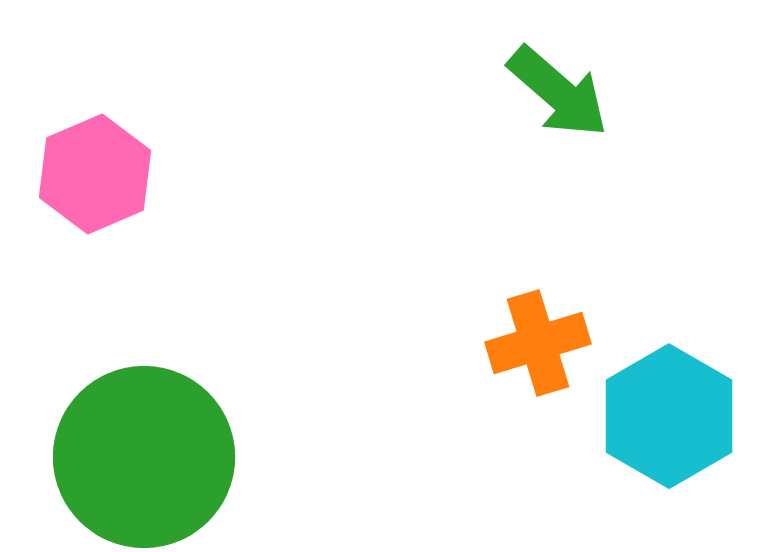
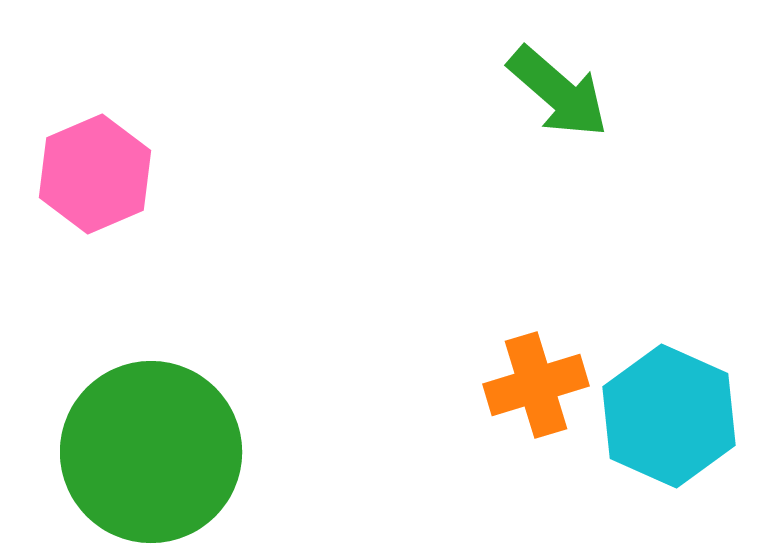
orange cross: moved 2 px left, 42 px down
cyan hexagon: rotated 6 degrees counterclockwise
green circle: moved 7 px right, 5 px up
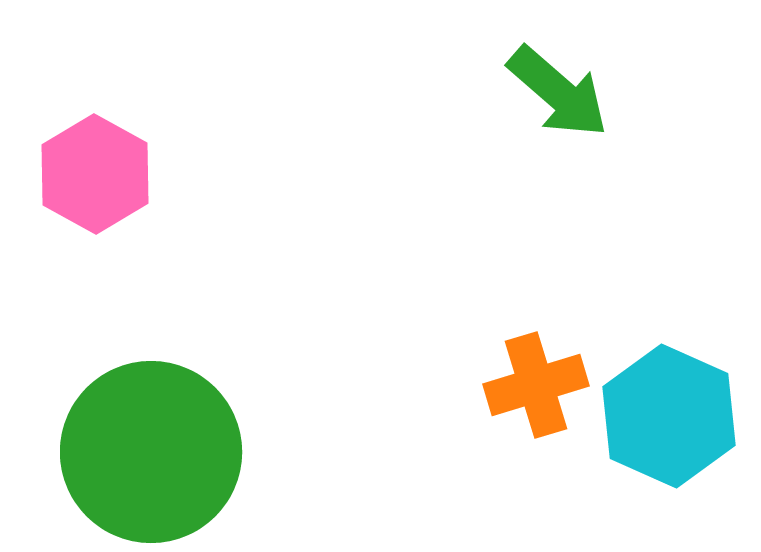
pink hexagon: rotated 8 degrees counterclockwise
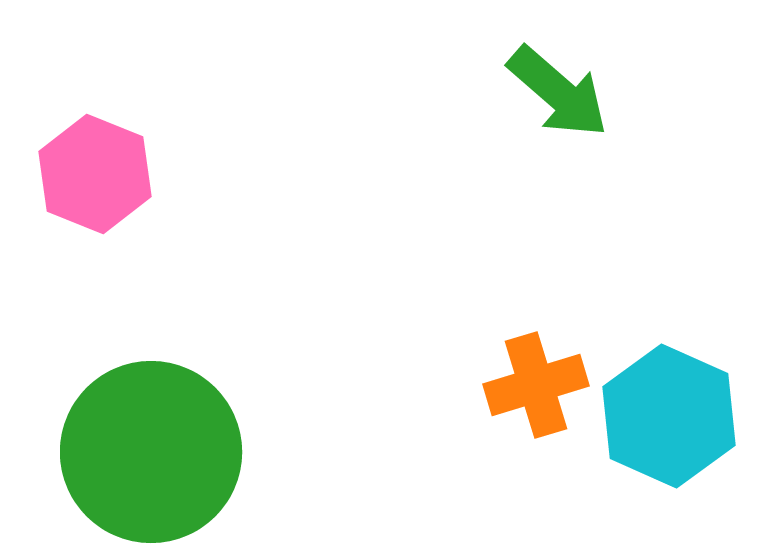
pink hexagon: rotated 7 degrees counterclockwise
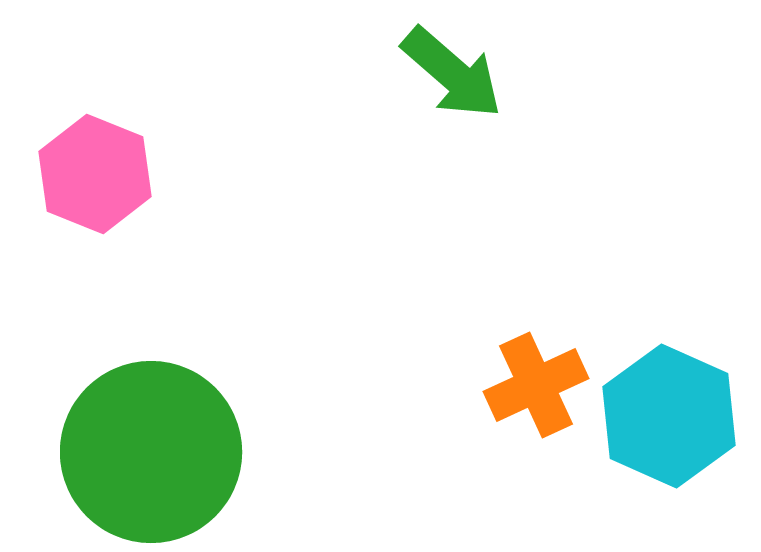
green arrow: moved 106 px left, 19 px up
orange cross: rotated 8 degrees counterclockwise
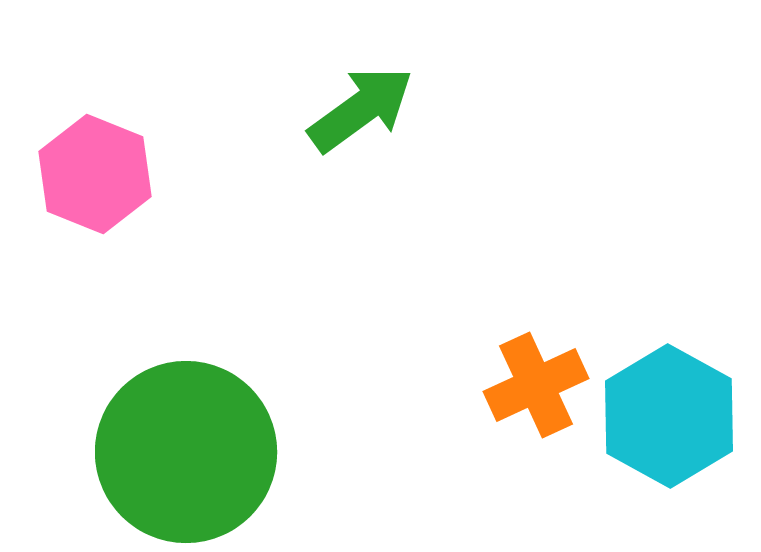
green arrow: moved 91 px left, 36 px down; rotated 77 degrees counterclockwise
cyan hexagon: rotated 5 degrees clockwise
green circle: moved 35 px right
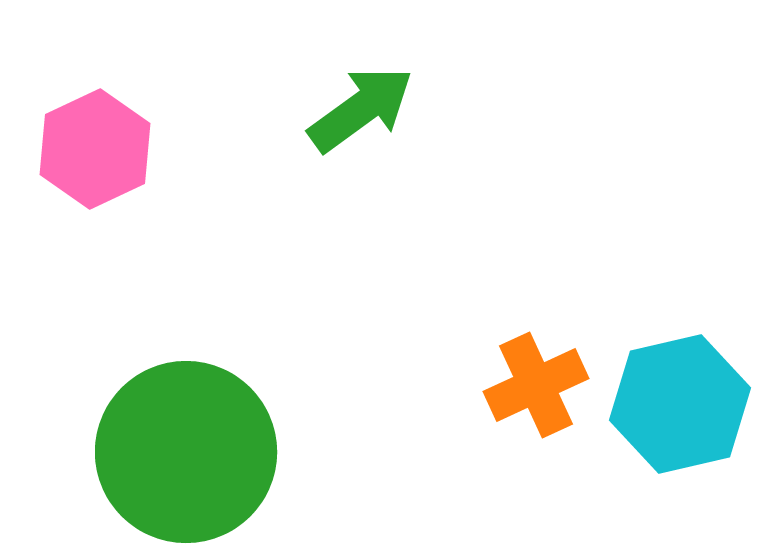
pink hexagon: moved 25 px up; rotated 13 degrees clockwise
cyan hexagon: moved 11 px right, 12 px up; rotated 18 degrees clockwise
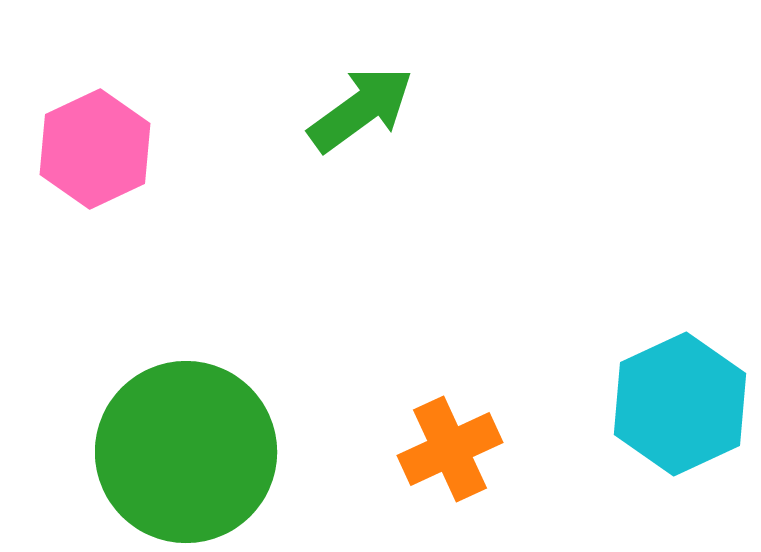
orange cross: moved 86 px left, 64 px down
cyan hexagon: rotated 12 degrees counterclockwise
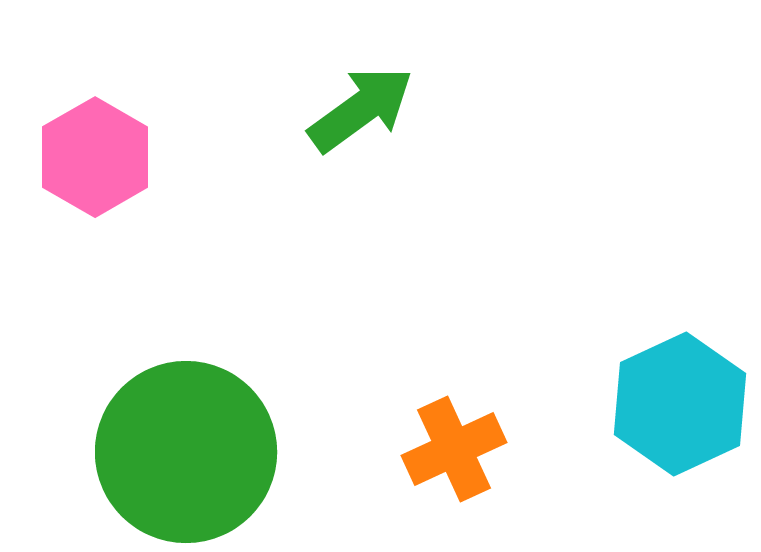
pink hexagon: moved 8 px down; rotated 5 degrees counterclockwise
orange cross: moved 4 px right
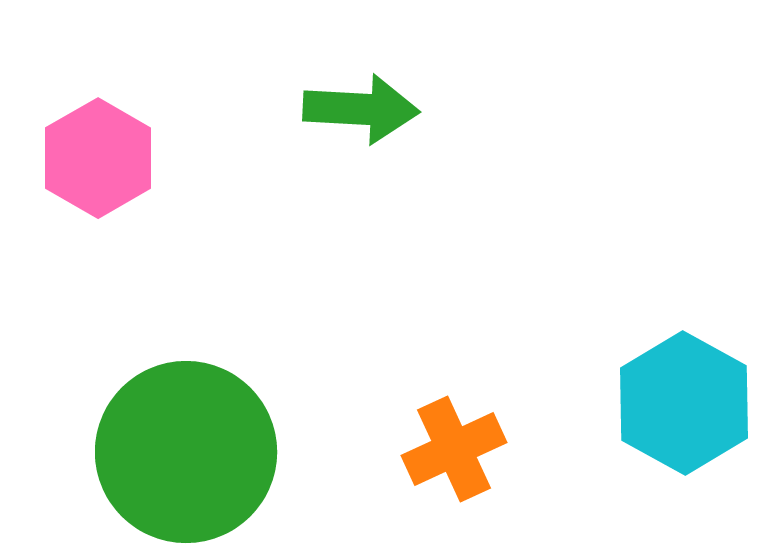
green arrow: rotated 39 degrees clockwise
pink hexagon: moved 3 px right, 1 px down
cyan hexagon: moved 4 px right, 1 px up; rotated 6 degrees counterclockwise
